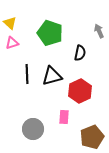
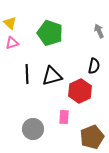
black semicircle: moved 14 px right, 13 px down
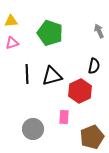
yellow triangle: moved 1 px right, 2 px up; rotated 48 degrees counterclockwise
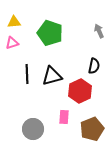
yellow triangle: moved 3 px right, 1 px down
brown pentagon: moved 8 px up
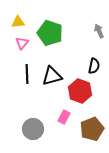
yellow triangle: moved 4 px right
pink triangle: moved 10 px right; rotated 32 degrees counterclockwise
red hexagon: rotated 15 degrees counterclockwise
pink rectangle: rotated 24 degrees clockwise
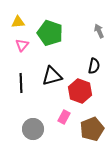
pink triangle: moved 2 px down
black line: moved 6 px left, 9 px down
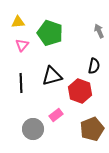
pink rectangle: moved 8 px left, 2 px up; rotated 24 degrees clockwise
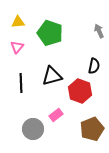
pink triangle: moved 5 px left, 2 px down
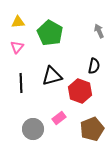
green pentagon: rotated 10 degrees clockwise
pink rectangle: moved 3 px right, 3 px down
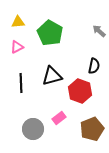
gray arrow: rotated 24 degrees counterclockwise
pink triangle: rotated 24 degrees clockwise
